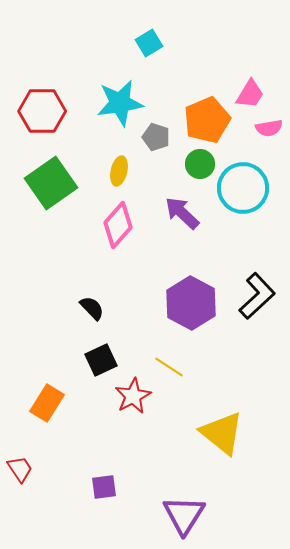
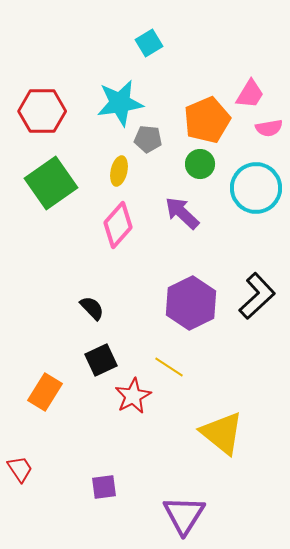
gray pentagon: moved 8 px left, 2 px down; rotated 12 degrees counterclockwise
cyan circle: moved 13 px right
purple hexagon: rotated 6 degrees clockwise
orange rectangle: moved 2 px left, 11 px up
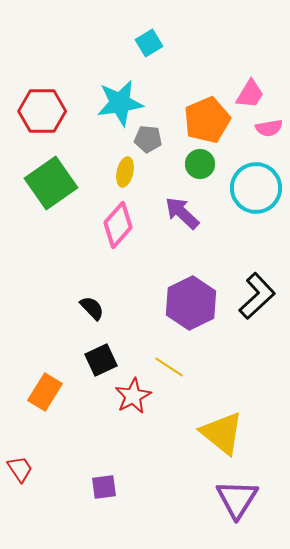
yellow ellipse: moved 6 px right, 1 px down
purple triangle: moved 53 px right, 16 px up
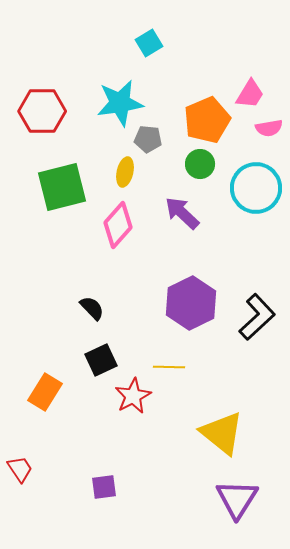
green square: moved 11 px right, 4 px down; rotated 21 degrees clockwise
black L-shape: moved 21 px down
yellow line: rotated 32 degrees counterclockwise
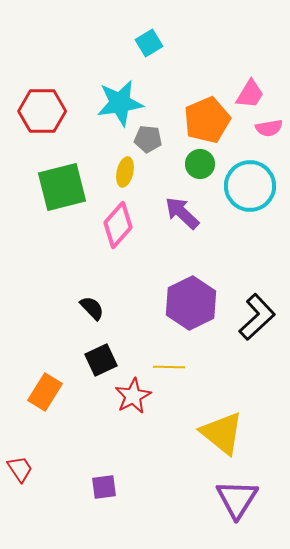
cyan circle: moved 6 px left, 2 px up
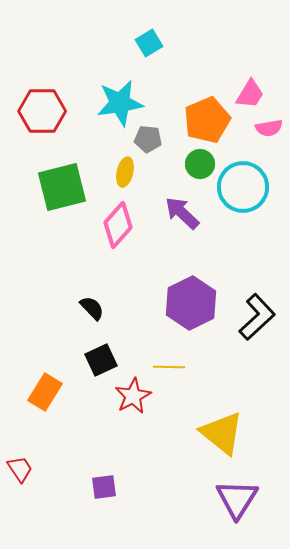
cyan circle: moved 7 px left, 1 px down
